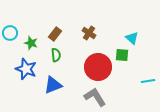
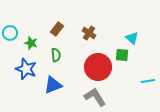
brown rectangle: moved 2 px right, 5 px up
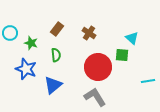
blue triangle: rotated 18 degrees counterclockwise
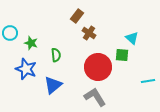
brown rectangle: moved 20 px right, 13 px up
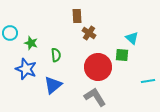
brown rectangle: rotated 40 degrees counterclockwise
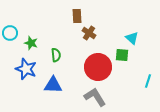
cyan line: rotated 64 degrees counterclockwise
blue triangle: rotated 42 degrees clockwise
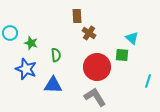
red circle: moved 1 px left
